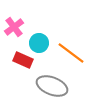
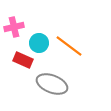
pink cross: rotated 24 degrees clockwise
orange line: moved 2 px left, 7 px up
gray ellipse: moved 2 px up
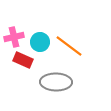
pink cross: moved 10 px down
cyan circle: moved 1 px right, 1 px up
gray ellipse: moved 4 px right, 2 px up; rotated 20 degrees counterclockwise
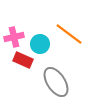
cyan circle: moved 2 px down
orange line: moved 12 px up
gray ellipse: rotated 56 degrees clockwise
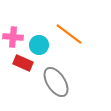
pink cross: moved 1 px left; rotated 18 degrees clockwise
cyan circle: moved 1 px left, 1 px down
red rectangle: moved 3 px down
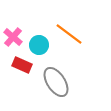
pink cross: rotated 36 degrees clockwise
red rectangle: moved 1 px left, 2 px down
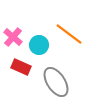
red rectangle: moved 1 px left, 2 px down
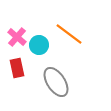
pink cross: moved 4 px right
red rectangle: moved 4 px left, 1 px down; rotated 54 degrees clockwise
